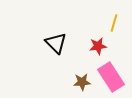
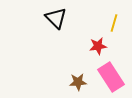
black triangle: moved 25 px up
brown star: moved 4 px left
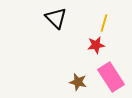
yellow line: moved 10 px left
red star: moved 2 px left, 1 px up
brown star: rotated 18 degrees clockwise
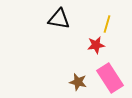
black triangle: moved 3 px right, 1 px down; rotated 35 degrees counterclockwise
yellow line: moved 3 px right, 1 px down
pink rectangle: moved 1 px left, 1 px down
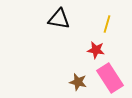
red star: moved 5 px down; rotated 18 degrees clockwise
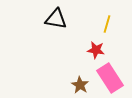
black triangle: moved 3 px left
brown star: moved 2 px right, 3 px down; rotated 18 degrees clockwise
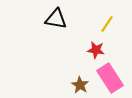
yellow line: rotated 18 degrees clockwise
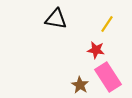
pink rectangle: moved 2 px left, 1 px up
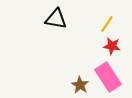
red star: moved 16 px right, 4 px up
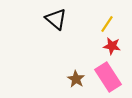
black triangle: rotated 30 degrees clockwise
brown star: moved 4 px left, 6 px up
